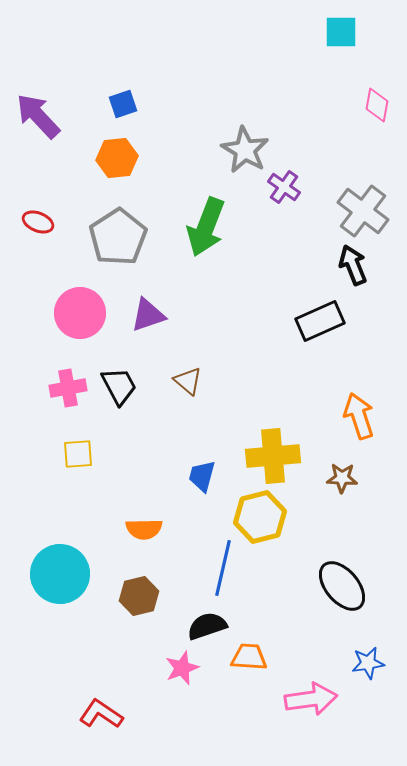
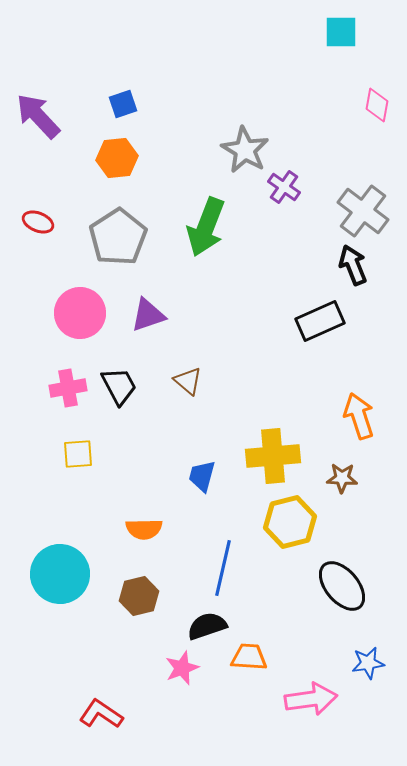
yellow hexagon: moved 30 px right, 5 px down
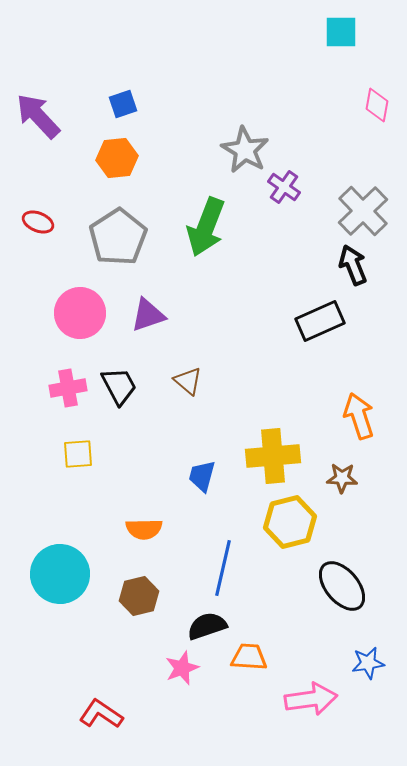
gray cross: rotated 9 degrees clockwise
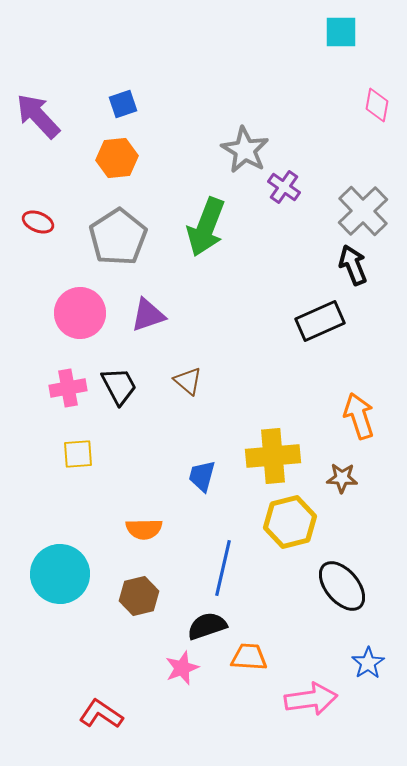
blue star: rotated 24 degrees counterclockwise
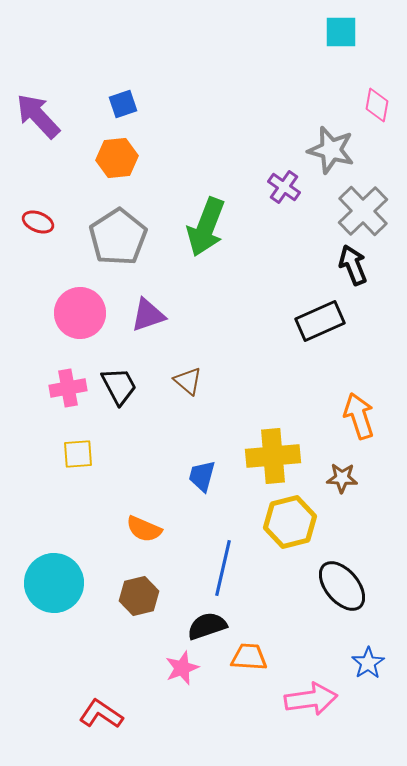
gray star: moved 86 px right; rotated 15 degrees counterclockwise
orange semicircle: rotated 24 degrees clockwise
cyan circle: moved 6 px left, 9 px down
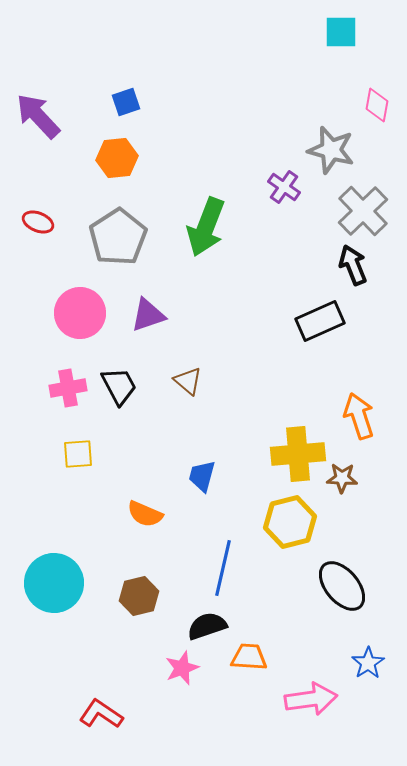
blue square: moved 3 px right, 2 px up
yellow cross: moved 25 px right, 2 px up
orange semicircle: moved 1 px right, 15 px up
